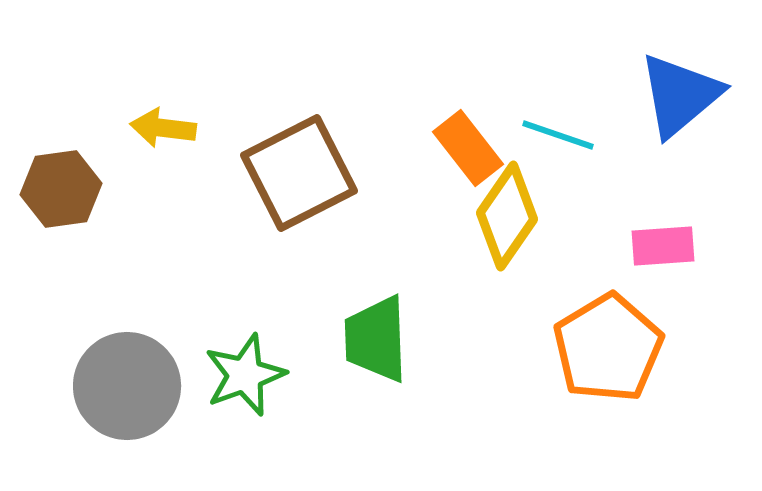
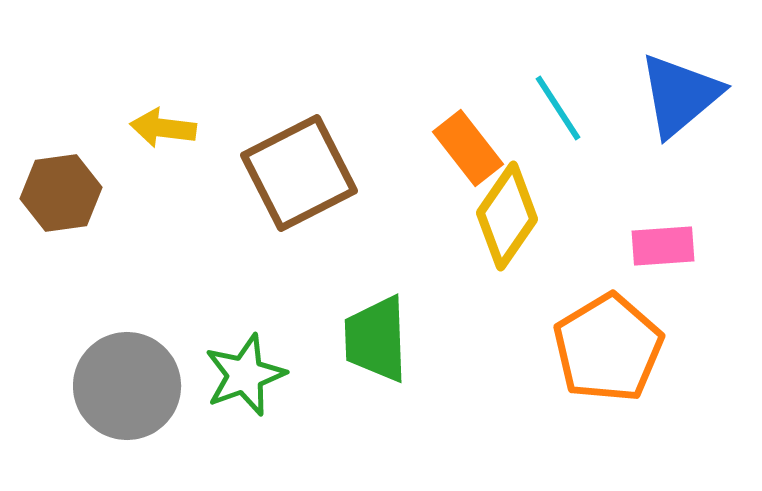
cyan line: moved 27 px up; rotated 38 degrees clockwise
brown hexagon: moved 4 px down
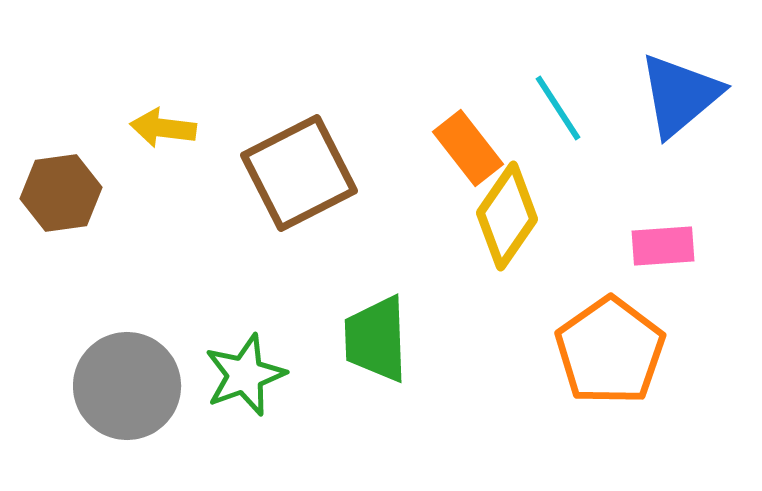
orange pentagon: moved 2 px right, 3 px down; rotated 4 degrees counterclockwise
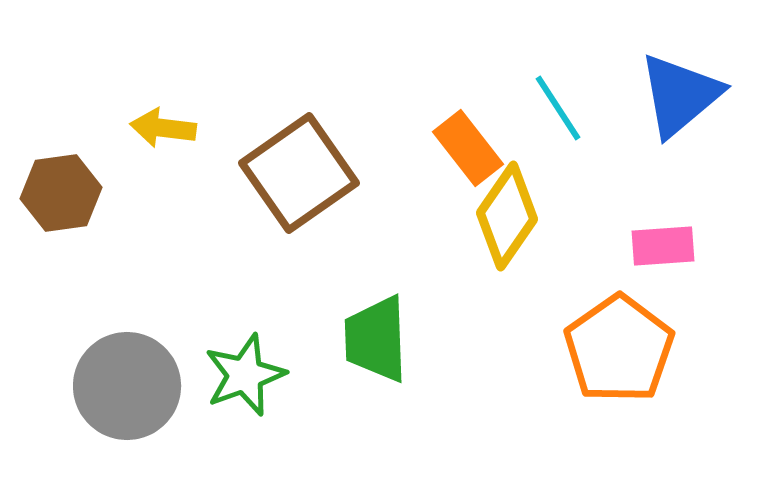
brown square: rotated 8 degrees counterclockwise
orange pentagon: moved 9 px right, 2 px up
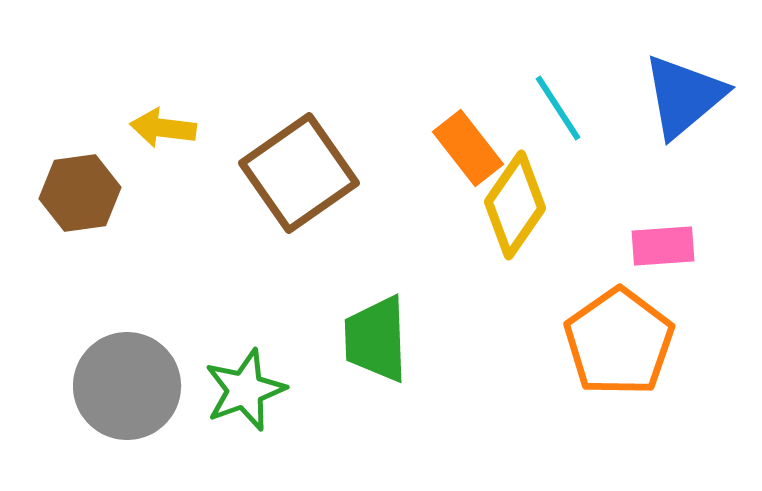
blue triangle: moved 4 px right, 1 px down
brown hexagon: moved 19 px right
yellow diamond: moved 8 px right, 11 px up
orange pentagon: moved 7 px up
green star: moved 15 px down
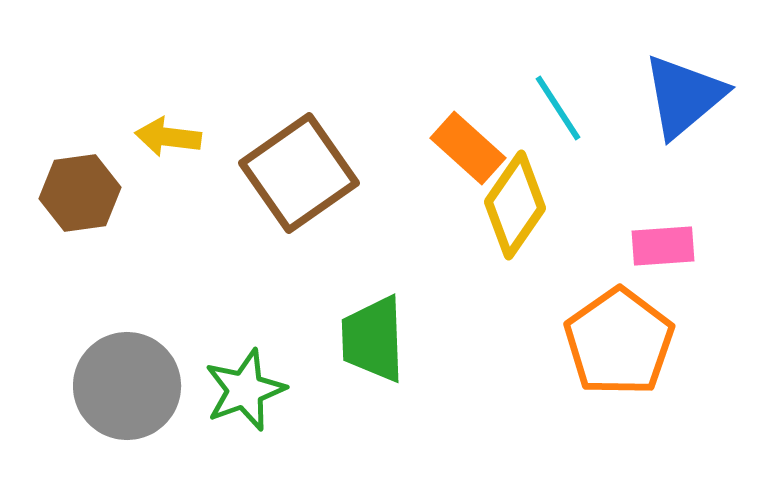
yellow arrow: moved 5 px right, 9 px down
orange rectangle: rotated 10 degrees counterclockwise
green trapezoid: moved 3 px left
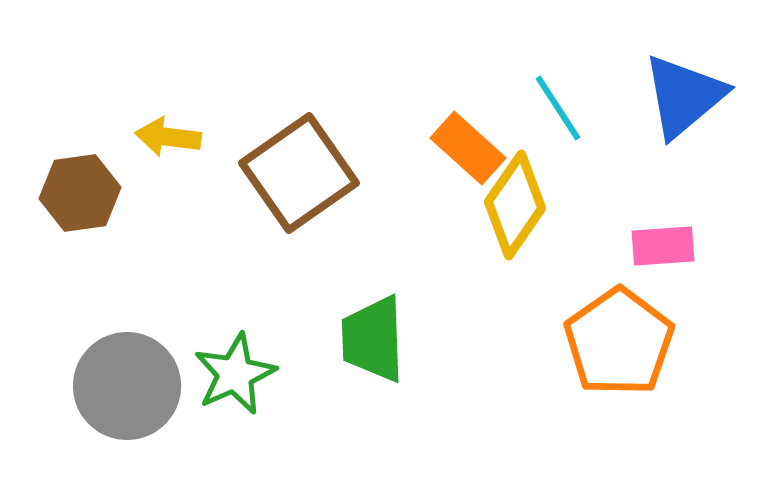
green star: moved 10 px left, 16 px up; rotated 4 degrees counterclockwise
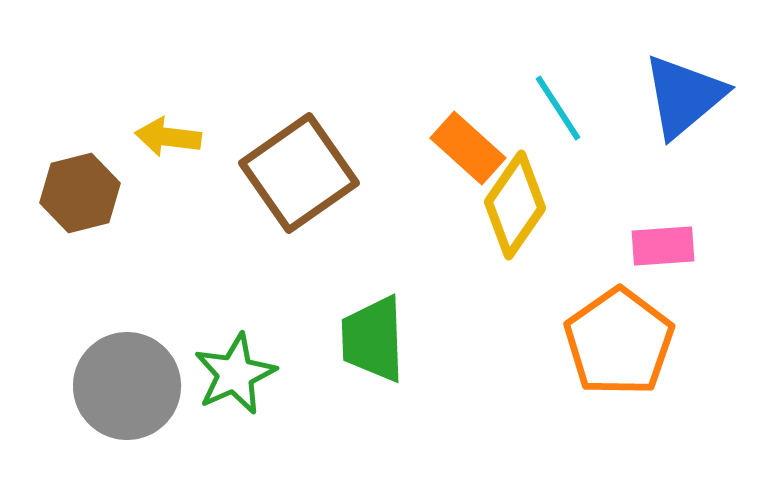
brown hexagon: rotated 6 degrees counterclockwise
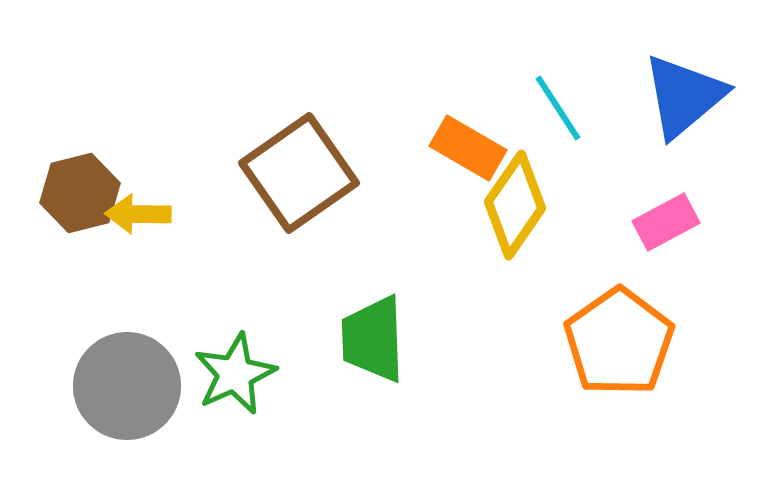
yellow arrow: moved 30 px left, 77 px down; rotated 6 degrees counterclockwise
orange rectangle: rotated 12 degrees counterclockwise
pink rectangle: moved 3 px right, 24 px up; rotated 24 degrees counterclockwise
